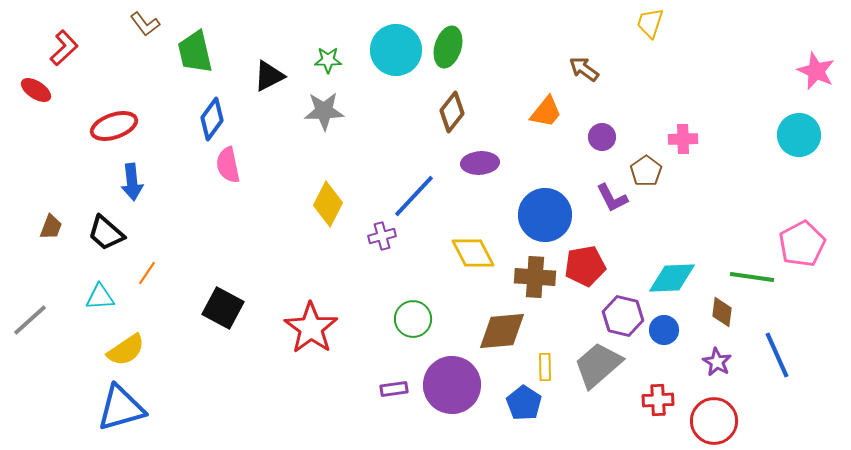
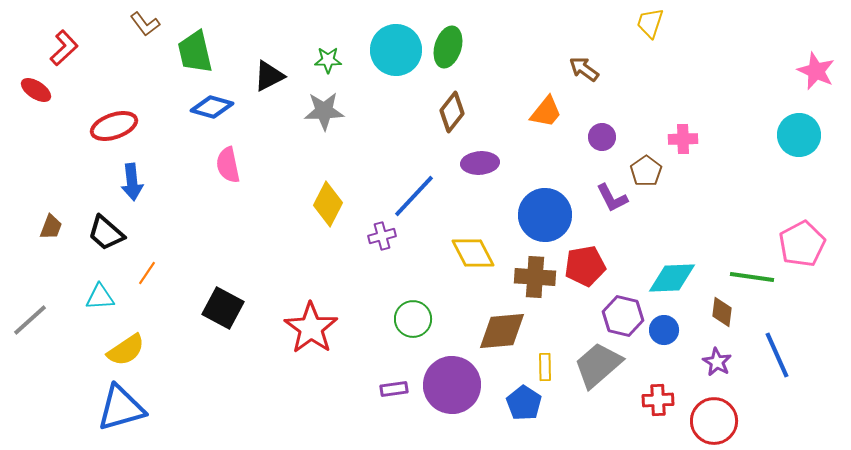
blue diamond at (212, 119): moved 12 px up; rotated 69 degrees clockwise
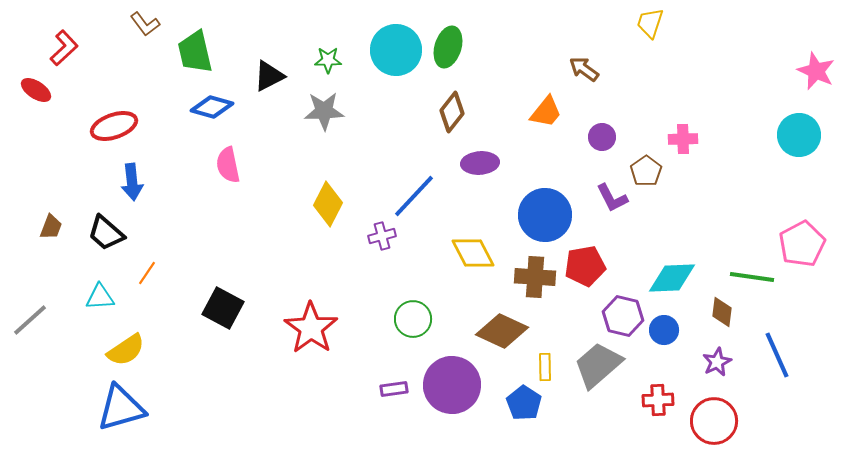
brown diamond at (502, 331): rotated 30 degrees clockwise
purple star at (717, 362): rotated 16 degrees clockwise
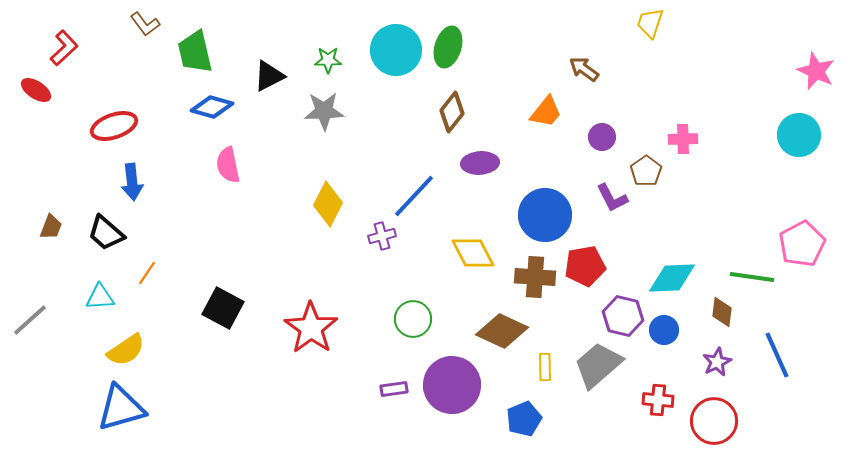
red cross at (658, 400): rotated 8 degrees clockwise
blue pentagon at (524, 403): moved 16 px down; rotated 16 degrees clockwise
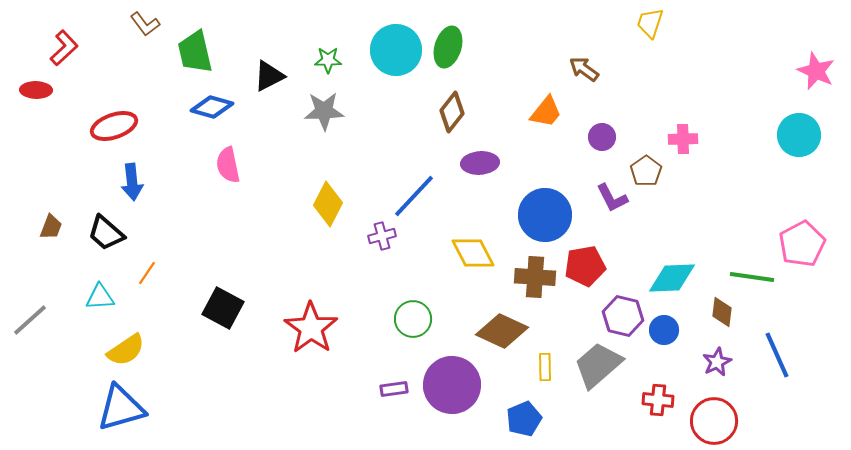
red ellipse at (36, 90): rotated 32 degrees counterclockwise
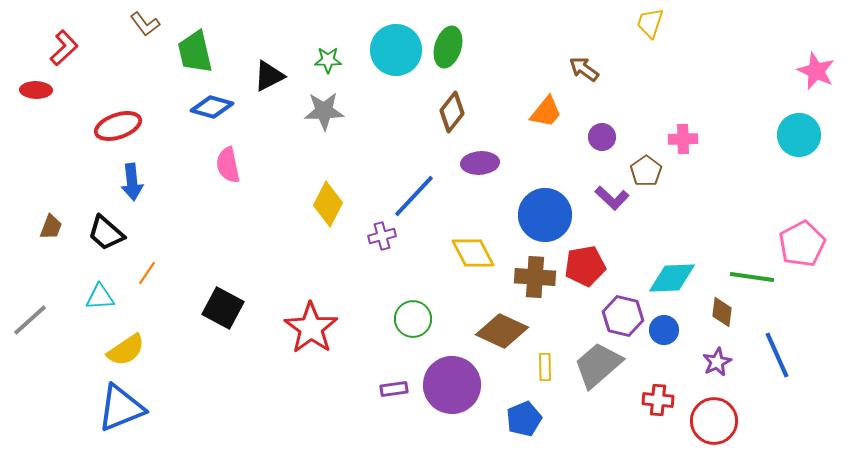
red ellipse at (114, 126): moved 4 px right
purple L-shape at (612, 198): rotated 20 degrees counterclockwise
blue triangle at (121, 408): rotated 6 degrees counterclockwise
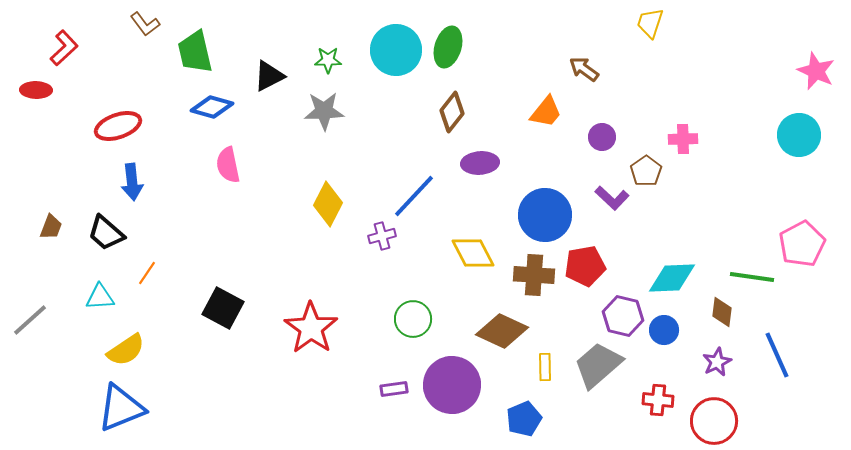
brown cross at (535, 277): moved 1 px left, 2 px up
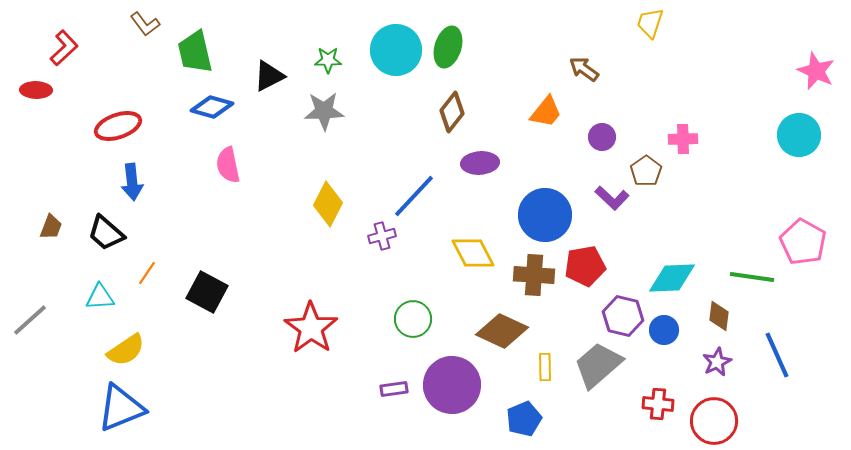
pink pentagon at (802, 244): moved 1 px right, 2 px up; rotated 15 degrees counterclockwise
black square at (223, 308): moved 16 px left, 16 px up
brown diamond at (722, 312): moved 3 px left, 4 px down
red cross at (658, 400): moved 4 px down
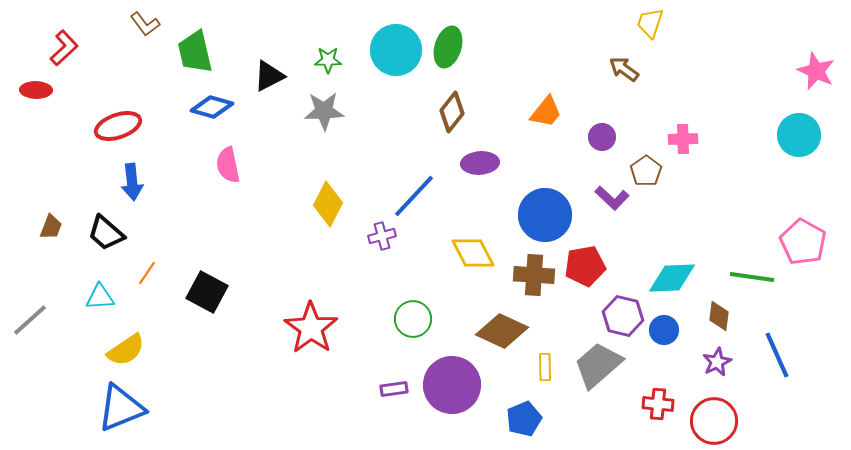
brown arrow at (584, 69): moved 40 px right
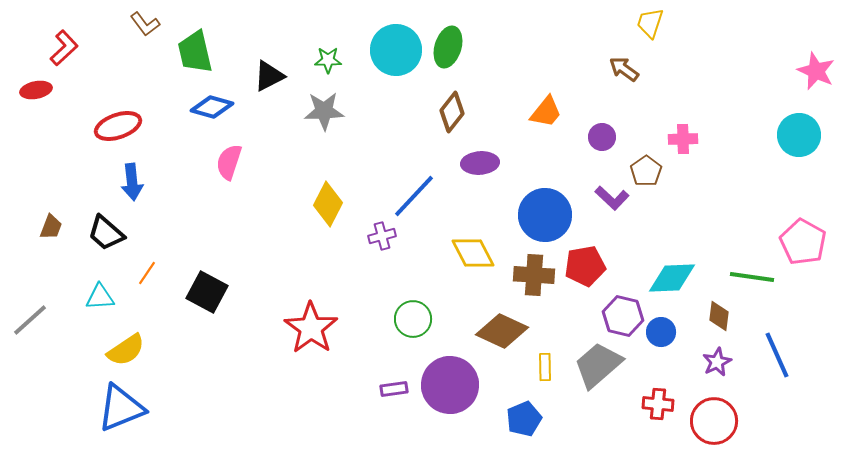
red ellipse at (36, 90): rotated 12 degrees counterclockwise
pink semicircle at (228, 165): moved 1 px right, 3 px up; rotated 30 degrees clockwise
blue circle at (664, 330): moved 3 px left, 2 px down
purple circle at (452, 385): moved 2 px left
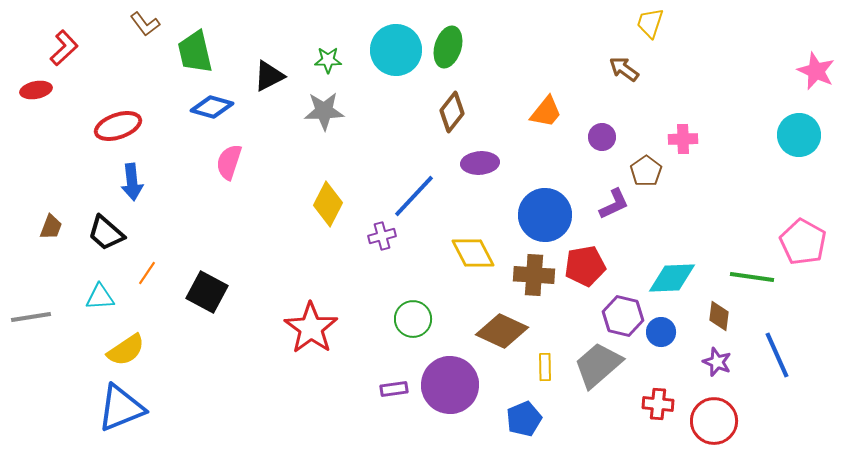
purple L-shape at (612, 198): moved 2 px right, 6 px down; rotated 68 degrees counterclockwise
gray line at (30, 320): moved 1 px right, 3 px up; rotated 33 degrees clockwise
purple star at (717, 362): rotated 24 degrees counterclockwise
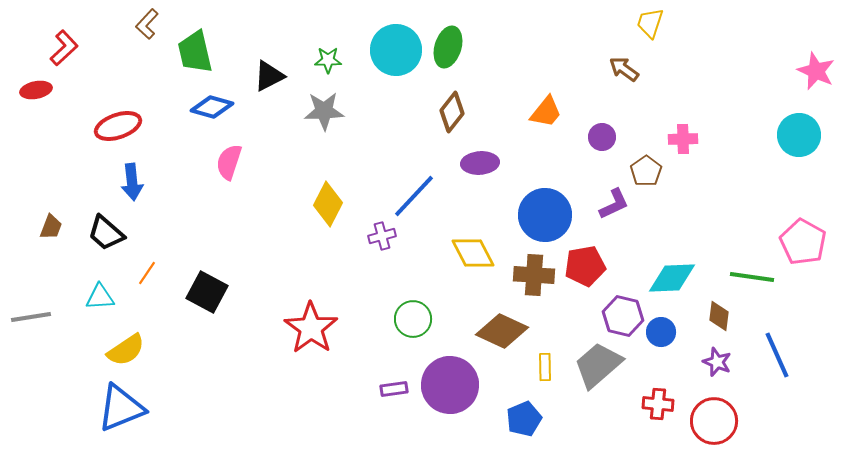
brown L-shape at (145, 24): moved 2 px right; rotated 80 degrees clockwise
